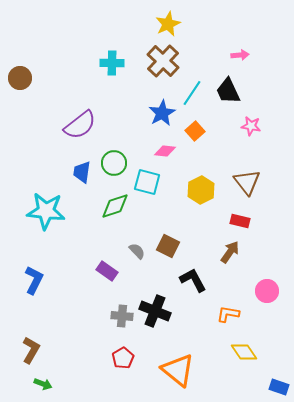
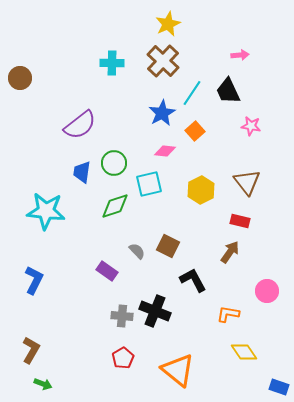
cyan square: moved 2 px right, 2 px down; rotated 28 degrees counterclockwise
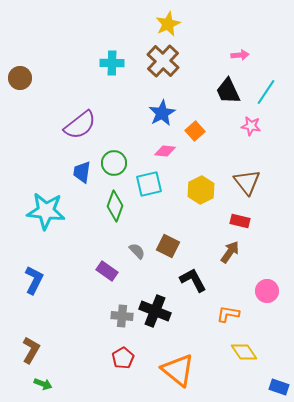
cyan line: moved 74 px right, 1 px up
green diamond: rotated 52 degrees counterclockwise
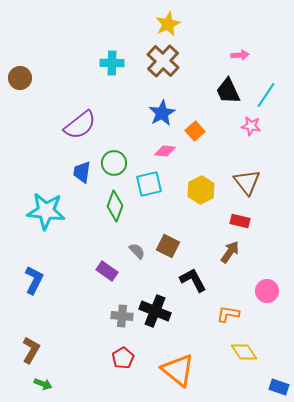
cyan line: moved 3 px down
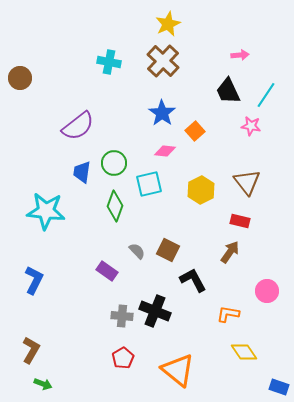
cyan cross: moved 3 px left, 1 px up; rotated 10 degrees clockwise
blue star: rotated 8 degrees counterclockwise
purple semicircle: moved 2 px left, 1 px down
brown square: moved 4 px down
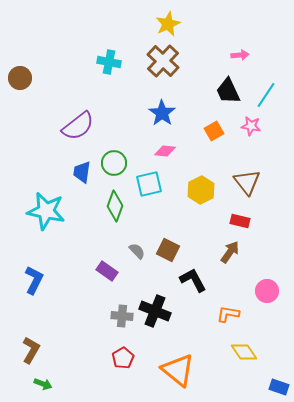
orange square: moved 19 px right; rotated 12 degrees clockwise
cyan star: rotated 6 degrees clockwise
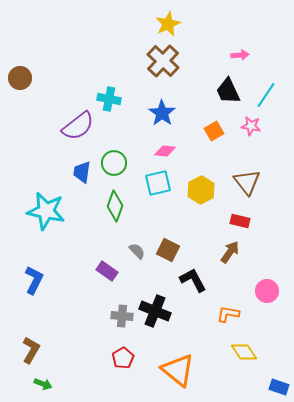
cyan cross: moved 37 px down
cyan square: moved 9 px right, 1 px up
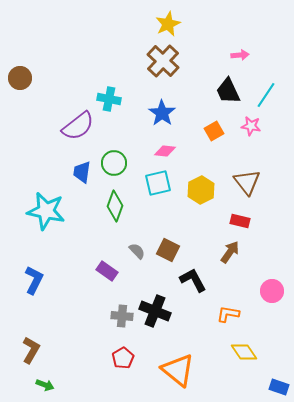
pink circle: moved 5 px right
green arrow: moved 2 px right, 1 px down
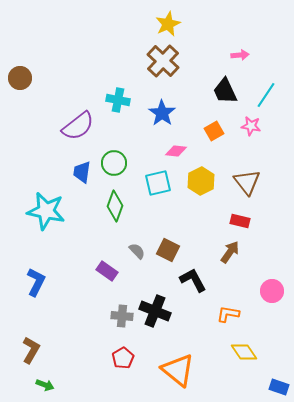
black trapezoid: moved 3 px left
cyan cross: moved 9 px right, 1 px down
pink diamond: moved 11 px right
yellow hexagon: moved 9 px up
blue L-shape: moved 2 px right, 2 px down
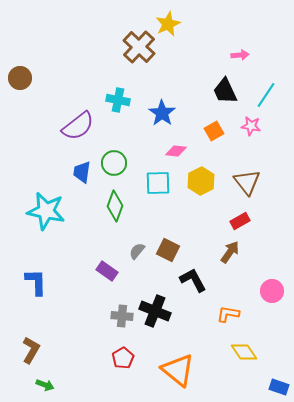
brown cross: moved 24 px left, 14 px up
cyan square: rotated 12 degrees clockwise
red rectangle: rotated 42 degrees counterclockwise
gray semicircle: rotated 96 degrees counterclockwise
blue L-shape: rotated 28 degrees counterclockwise
